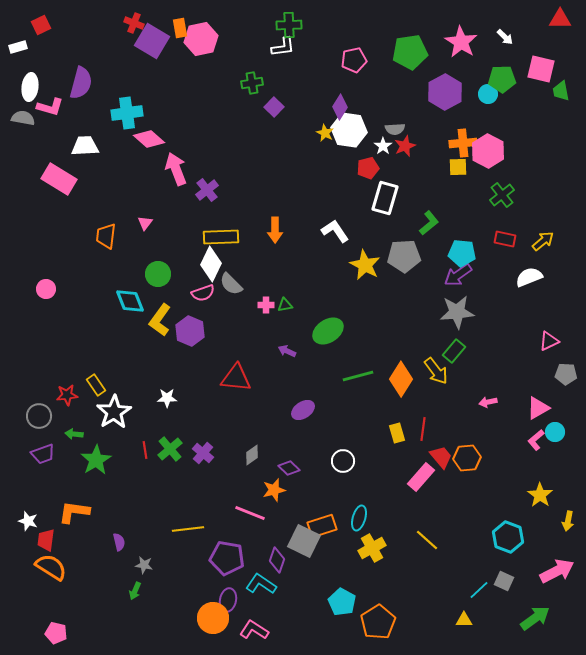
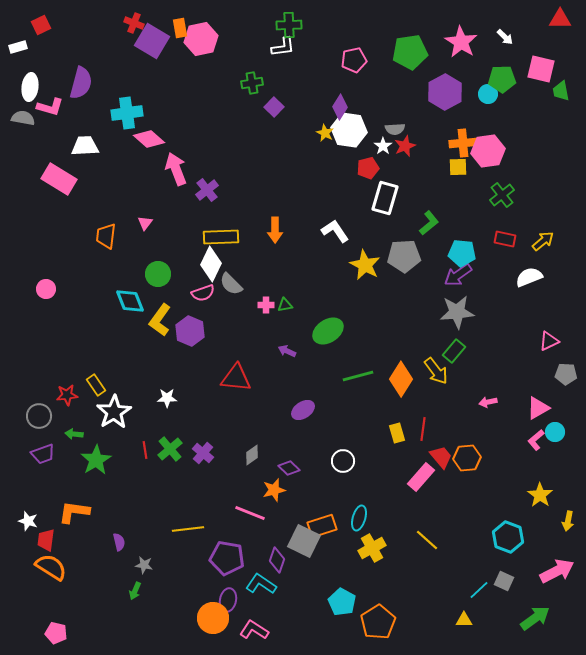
pink hexagon at (488, 151): rotated 24 degrees clockwise
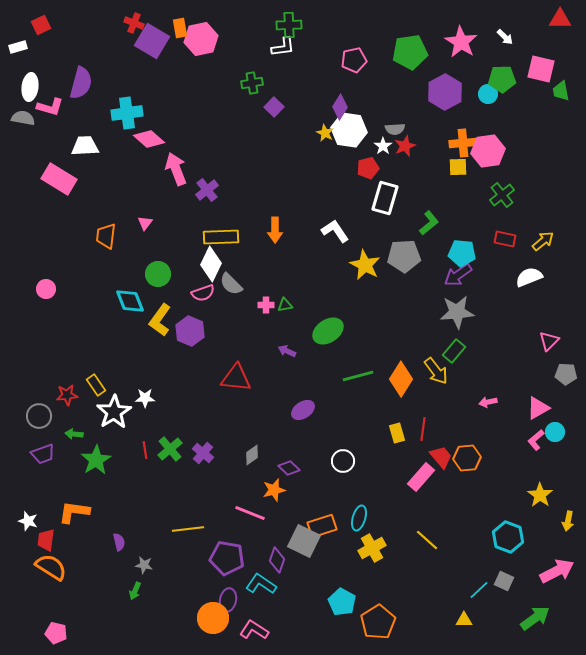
pink triangle at (549, 341): rotated 20 degrees counterclockwise
white star at (167, 398): moved 22 px left
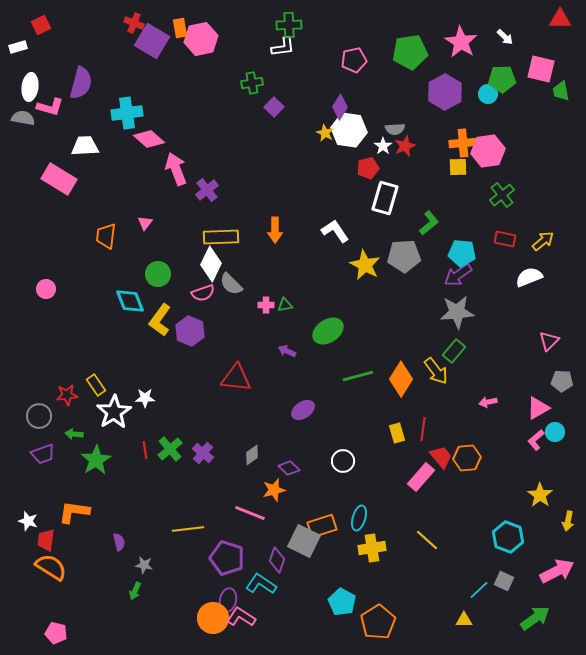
gray pentagon at (566, 374): moved 4 px left, 7 px down
yellow cross at (372, 548): rotated 20 degrees clockwise
purple pentagon at (227, 558): rotated 8 degrees clockwise
pink L-shape at (254, 630): moved 13 px left, 13 px up
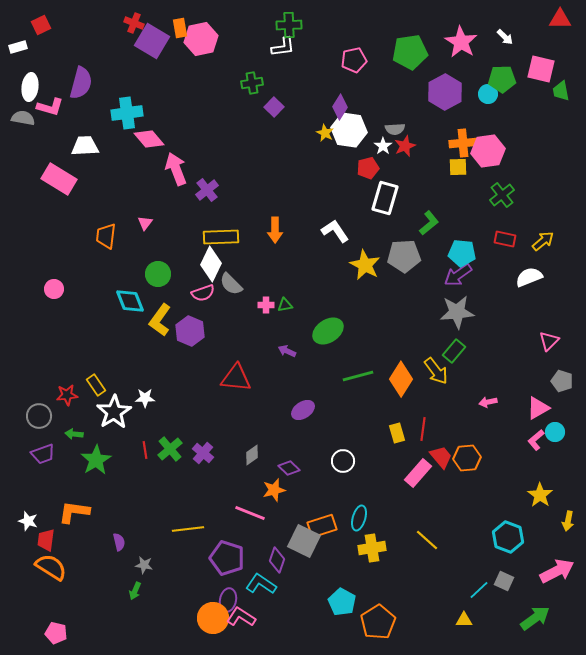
pink diamond at (149, 139): rotated 8 degrees clockwise
pink circle at (46, 289): moved 8 px right
gray pentagon at (562, 381): rotated 15 degrees clockwise
pink rectangle at (421, 477): moved 3 px left, 4 px up
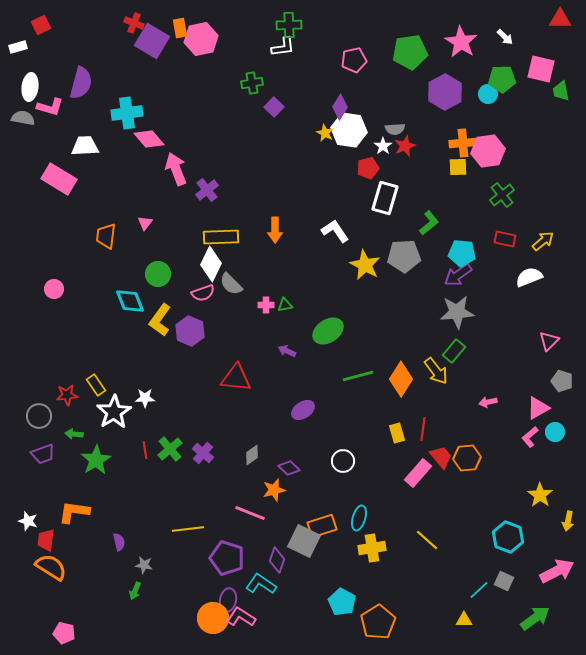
pink L-shape at (536, 440): moved 6 px left, 3 px up
pink pentagon at (56, 633): moved 8 px right
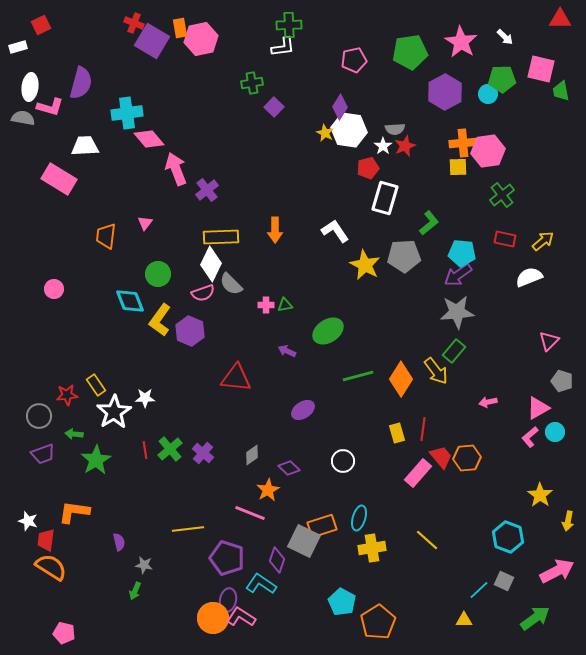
orange star at (274, 490): moved 6 px left; rotated 15 degrees counterclockwise
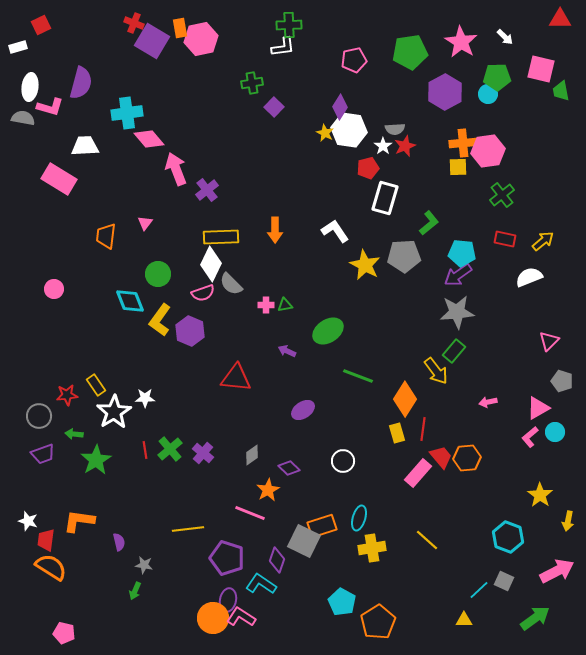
green pentagon at (502, 79): moved 5 px left, 2 px up
green line at (358, 376): rotated 36 degrees clockwise
orange diamond at (401, 379): moved 4 px right, 20 px down
orange L-shape at (74, 512): moved 5 px right, 9 px down
